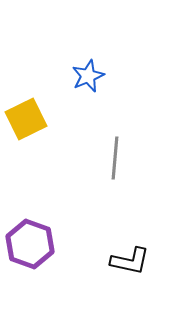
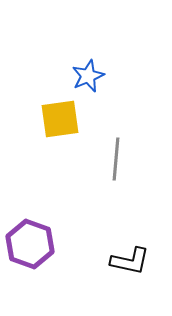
yellow square: moved 34 px right; rotated 18 degrees clockwise
gray line: moved 1 px right, 1 px down
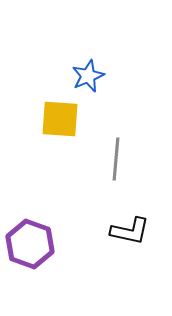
yellow square: rotated 12 degrees clockwise
black L-shape: moved 30 px up
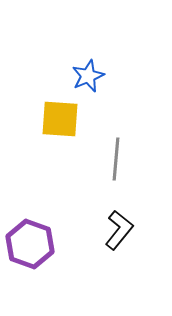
black L-shape: moved 11 px left, 1 px up; rotated 63 degrees counterclockwise
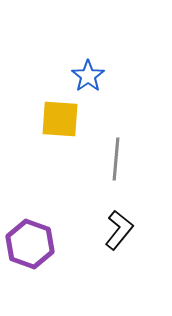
blue star: rotated 12 degrees counterclockwise
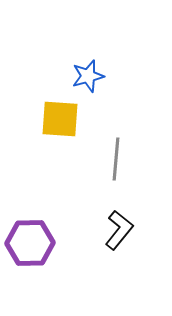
blue star: rotated 20 degrees clockwise
purple hexagon: moved 1 px up; rotated 21 degrees counterclockwise
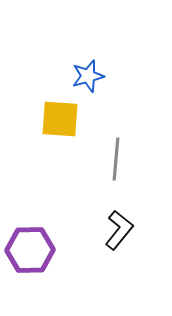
purple hexagon: moved 7 px down
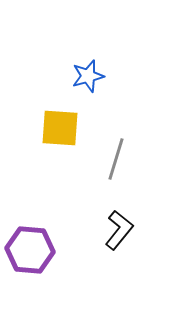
yellow square: moved 9 px down
gray line: rotated 12 degrees clockwise
purple hexagon: rotated 6 degrees clockwise
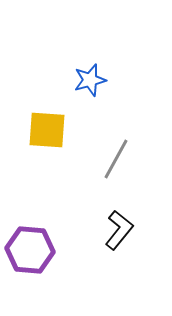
blue star: moved 2 px right, 4 px down
yellow square: moved 13 px left, 2 px down
gray line: rotated 12 degrees clockwise
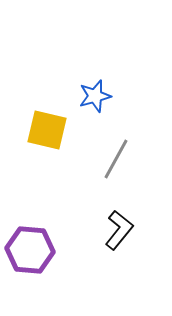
blue star: moved 5 px right, 16 px down
yellow square: rotated 9 degrees clockwise
